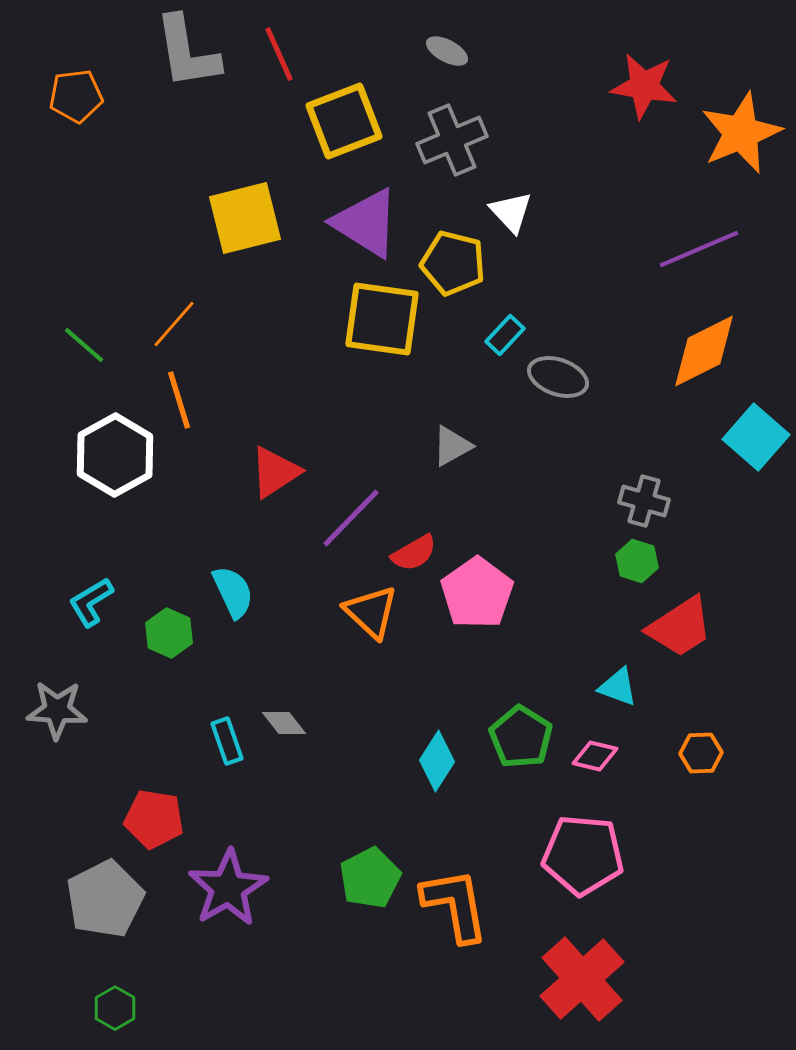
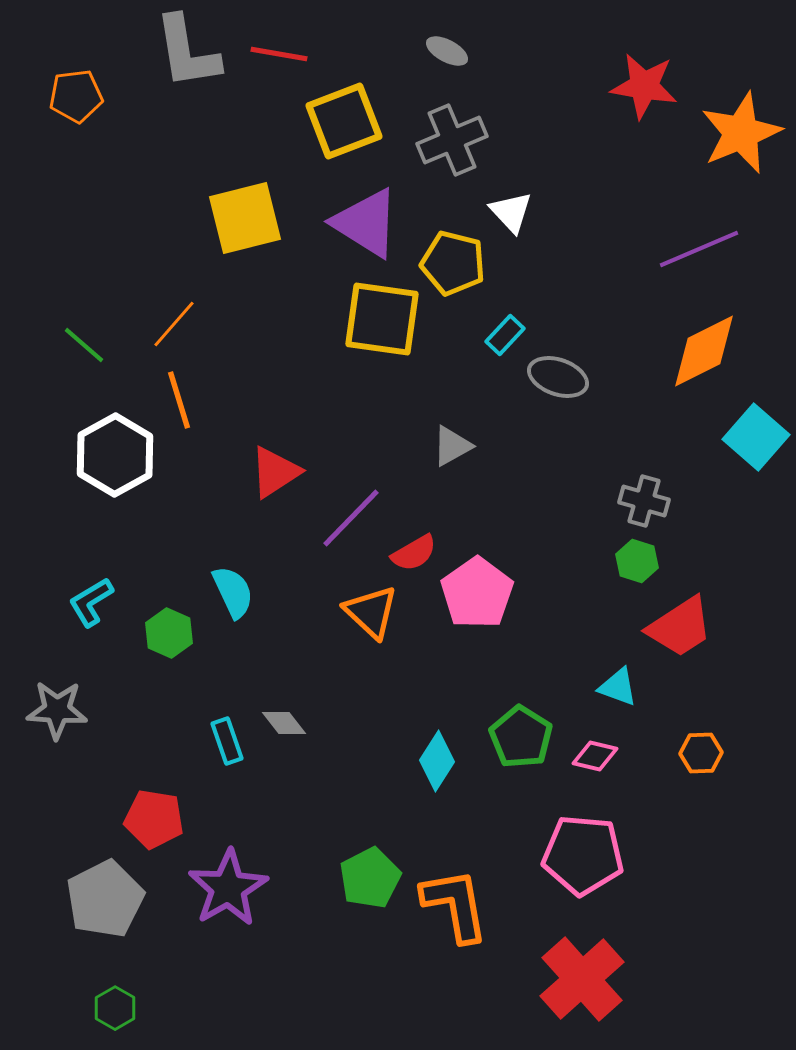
red line at (279, 54): rotated 56 degrees counterclockwise
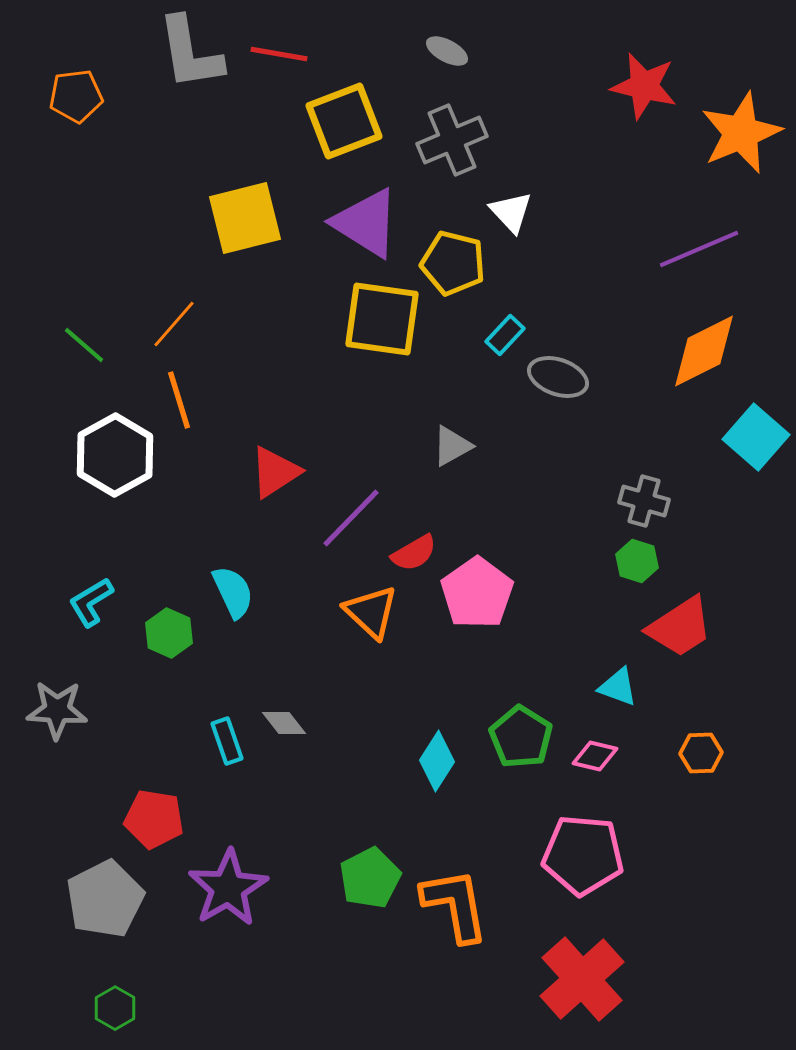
gray L-shape at (187, 52): moved 3 px right, 1 px down
red star at (644, 86): rotated 4 degrees clockwise
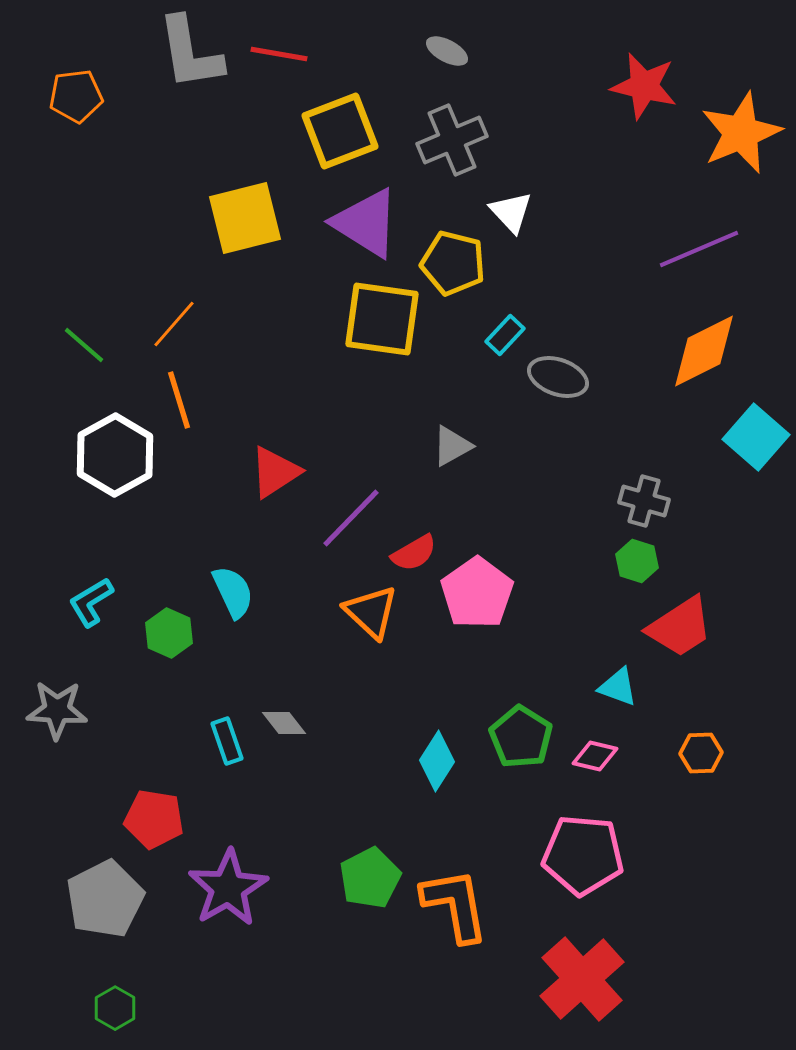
yellow square at (344, 121): moved 4 px left, 10 px down
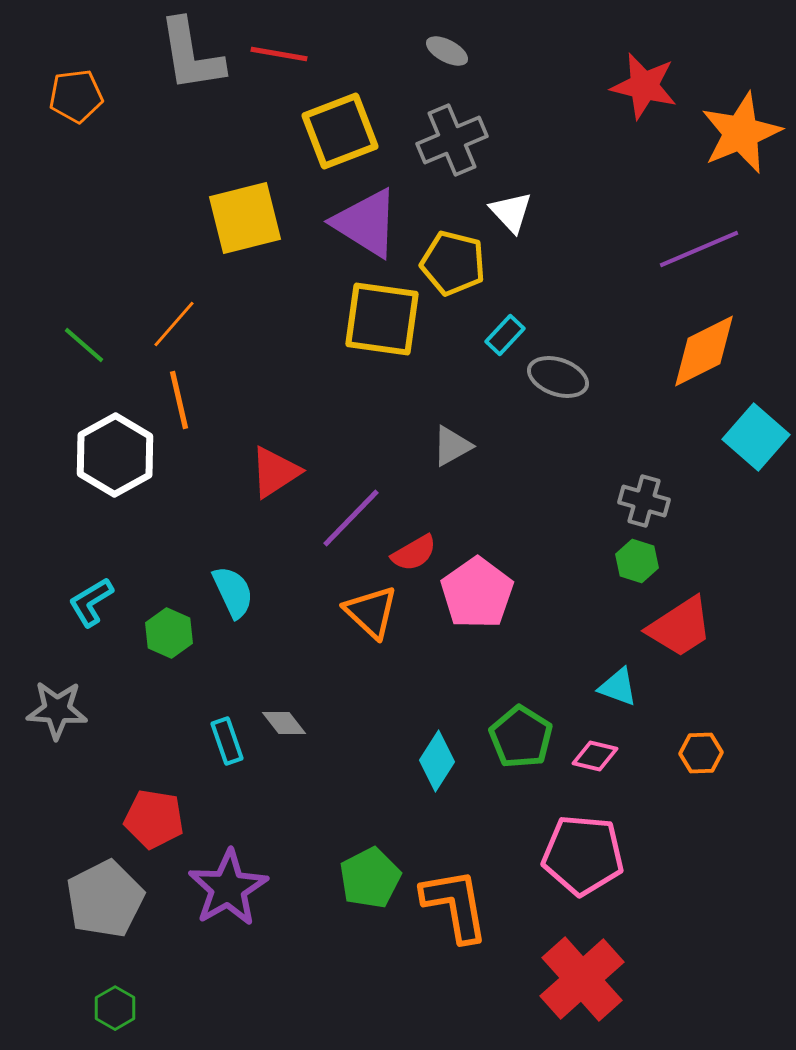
gray L-shape at (190, 53): moved 1 px right, 2 px down
orange line at (179, 400): rotated 4 degrees clockwise
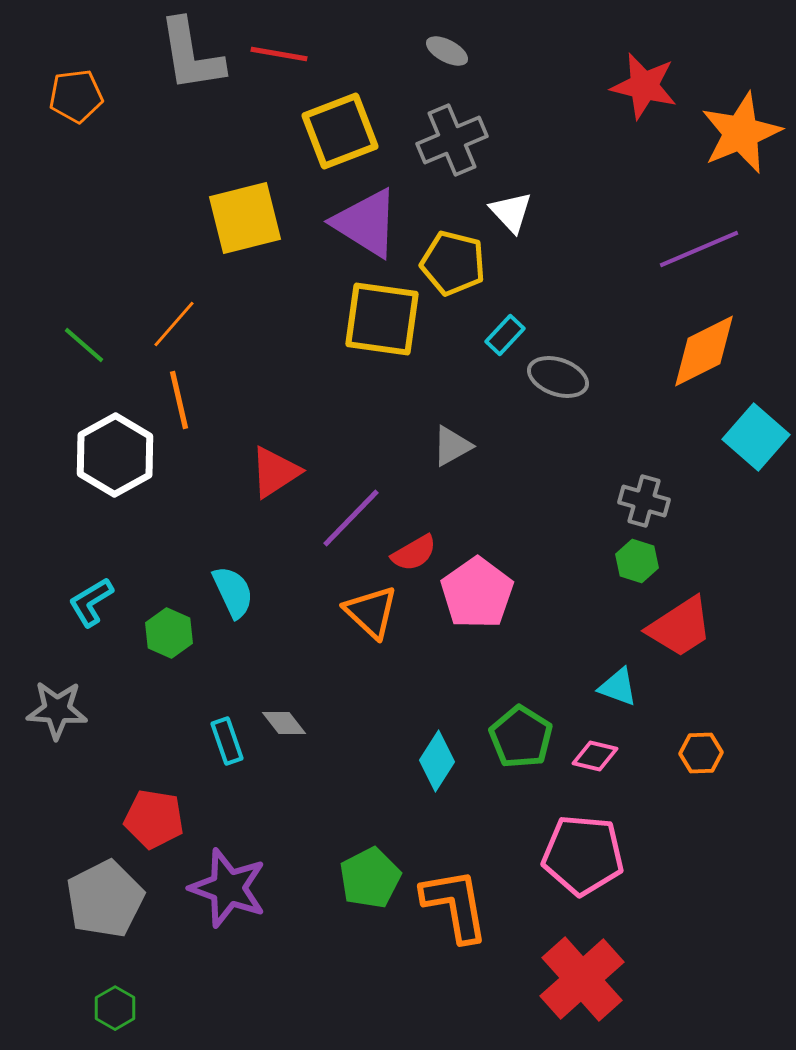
purple star at (228, 888): rotated 22 degrees counterclockwise
